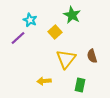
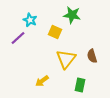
green star: rotated 18 degrees counterclockwise
yellow square: rotated 24 degrees counterclockwise
yellow arrow: moved 2 px left; rotated 32 degrees counterclockwise
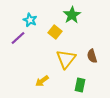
green star: rotated 30 degrees clockwise
yellow square: rotated 16 degrees clockwise
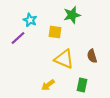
green star: rotated 18 degrees clockwise
yellow square: rotated 32 degrees counterclockwise
yellow triangle: moved 2 px left; rotated 45 degrees counterclockwise
yellow arrow: moved 6 px right, 4 px down
green rectangle: moved 2 px right
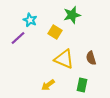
yellow square: rotated 24 degrees clockwise
brown semicircle: moved 1 px left, 2 px down
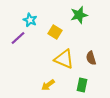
green star: moved 7 px right
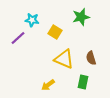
green star: moved 2 px right, 2 px down
cyan star: moved 2 px right; rotated 16 degrees counterclockwise
green rectangle: moved 1 px right, 3 px up
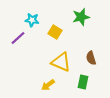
yellow triangle: moved 3 px left, 3 px down
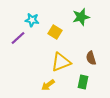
yellow triangle: rotated 45 degrees counterclockwise
